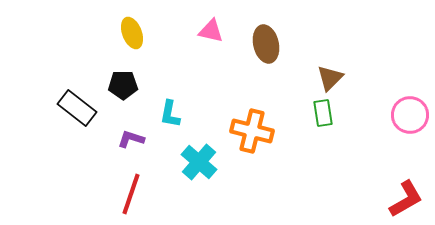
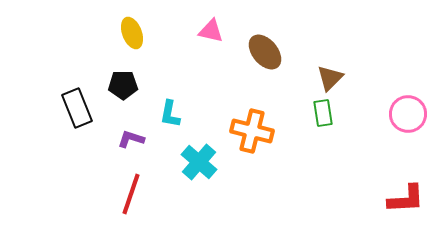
brown ellipse: moved 1 px left, 8 px down; rotated 27 degrees counterclockwise
black rectangle: rotated 30 degrees clockwise
pink circle: moved 2 px left, 1 px up
red L-shape: rotated 27 degrees clockwise
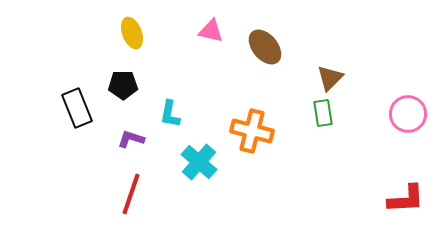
brown ellipse: moved 5 px up
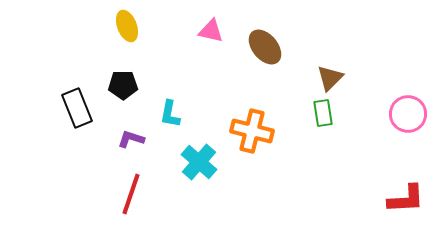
yellow ellipse: moved 5 px left, 7 px up
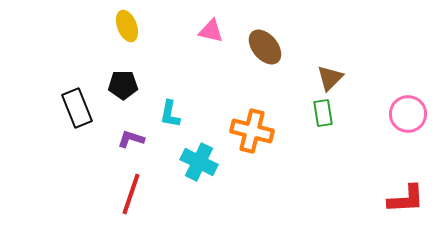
cyan cross: rotated 15 degrees counterclockwise
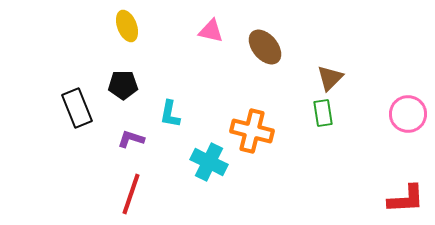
cyan cross: moved 10 px right
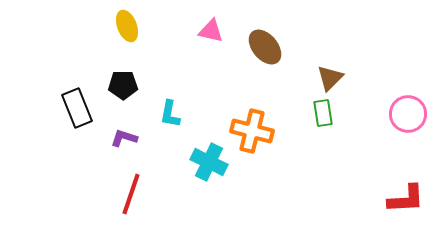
purple L-shape: moved 7 px left, 1 px up
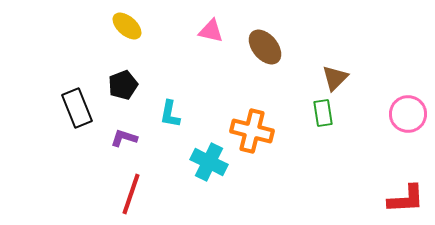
yellow ellipse: rotated 28 degrees counterclockwise
brown triangle: moved 5 px right
black pentagon: rotated 20 degrees counterclockwise
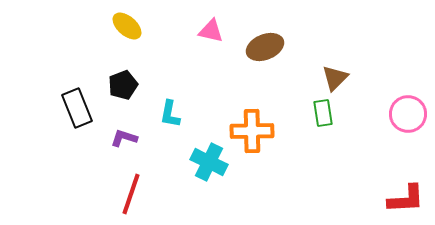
brown ellipse: rotated 72 degrees counterclockwise
orange cross: rotated 15 degrees counterclockwise
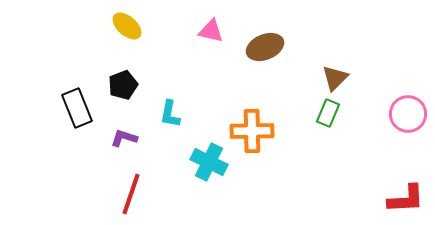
green rectangle: moved 5 px right; rotated 32 degrees clockwise
